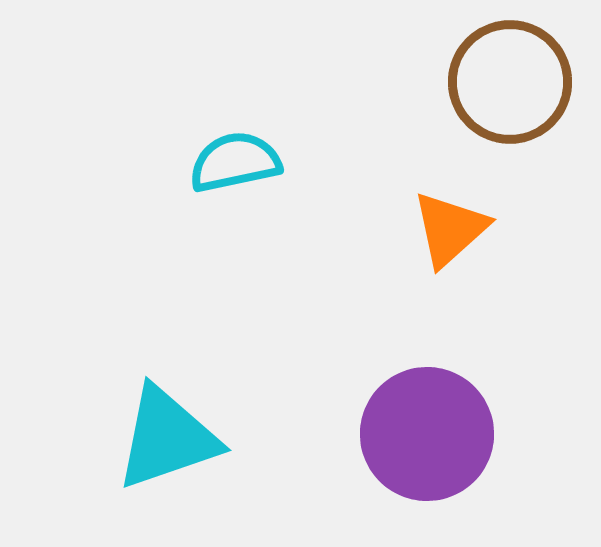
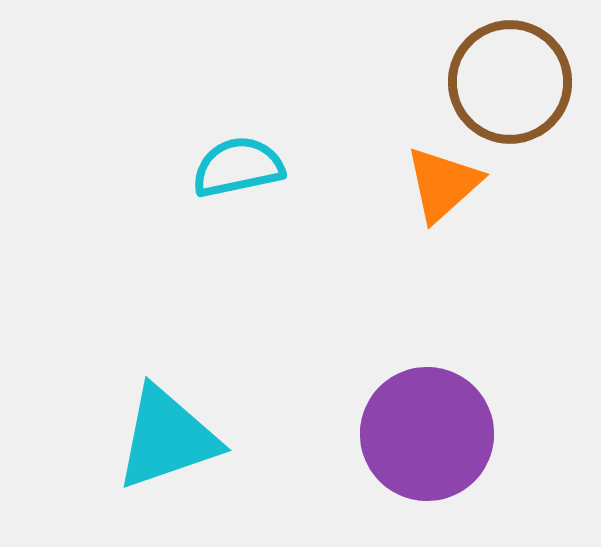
cyan semicircle: moved 3 px right, 5 px down
orange triangle: moved 7 px left, 45 px up
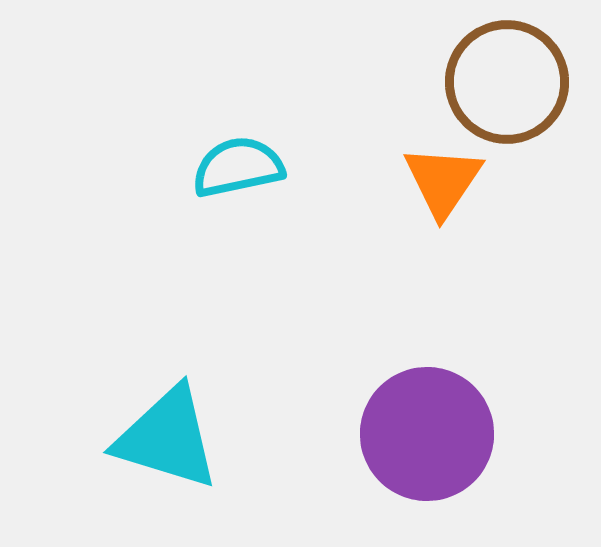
brown circle: moved 3 px left
orange triangle: moved 3 px up; rotated 14 degrees counterclockwise
cyan triangle: rotated 36 degrees clockwise
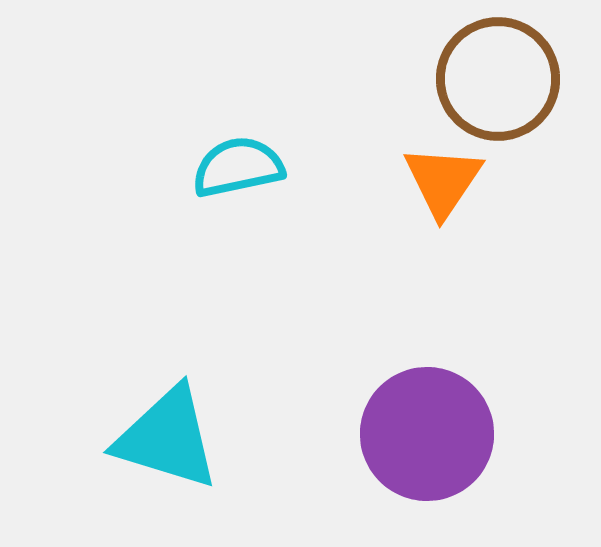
brown circle: moved 9 px left, 3 px up
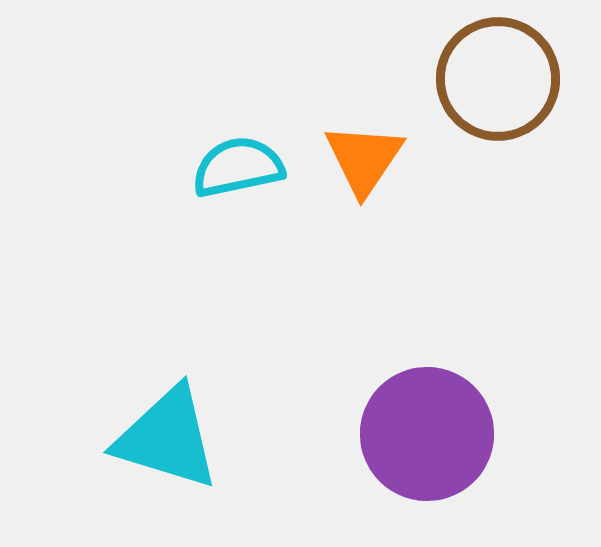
orange triangle: moved 79 px left, 22 px up
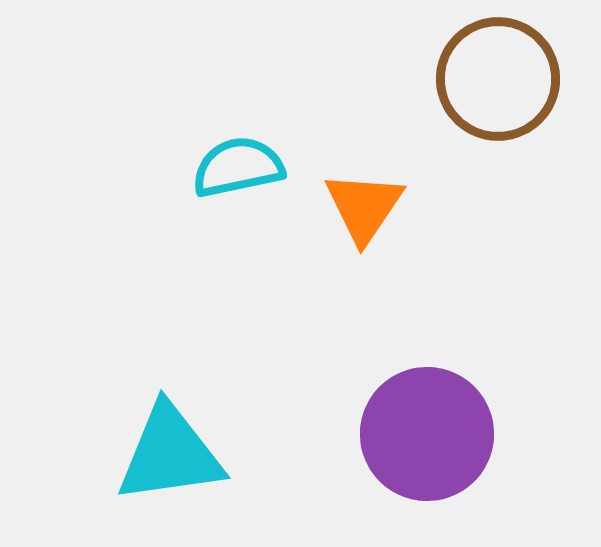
orange triangle: moved 48 px down
cyan triangle: moved 3 px right, 16 px down; rotated 25 degrees counterclockwise
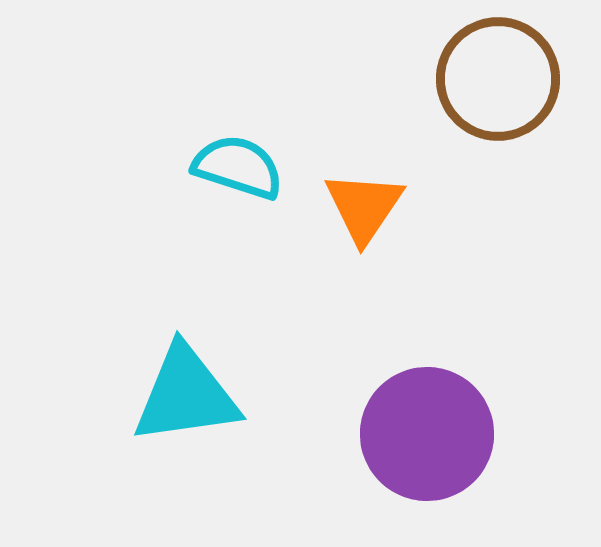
cyan semicircle: rotated 30 degrees clockwise
cyan triangle: moved 16 px right, 59 px up
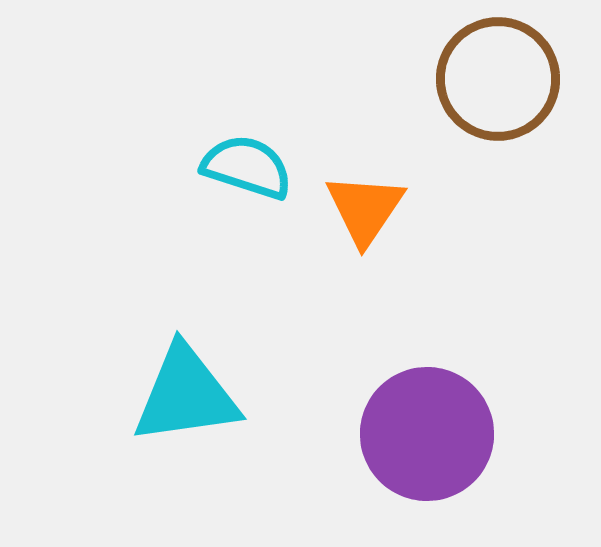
cyan semicircle: moved 9 px right
orange triangle: moved 1 px right, 2 px down
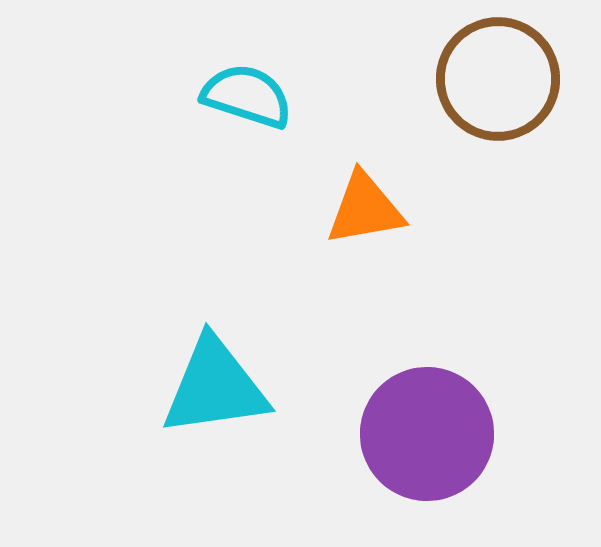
cyan semicircle: moved 71 px up
orange triangle: rotated 46 degrees clockwise
cyan triangle: moved 29 px right, 8 px up
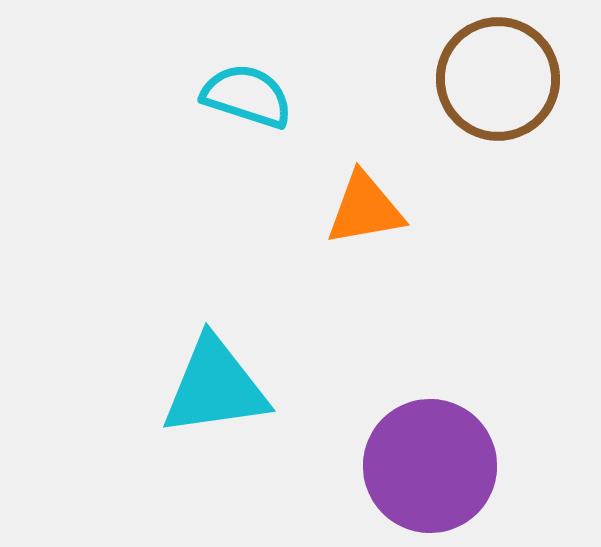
purple circle: moved 3 px right, 32 px down
